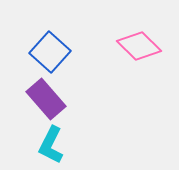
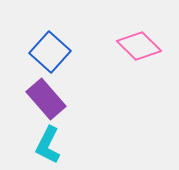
cyan L-shape: moved 3 px left
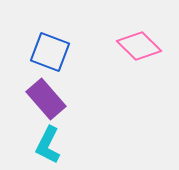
blue square: rotated 21 degrees counterclockwise
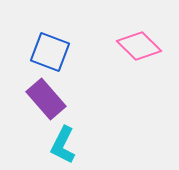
cyan L-shape: moved 15 px right
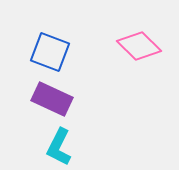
purple rectangle: moved 6 px right; rotated 24 degrees counterclockwise
cyan L-shape: moved 4 px left, 2 px down
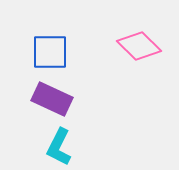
blue square: rotated 21 degrees counterclockwise
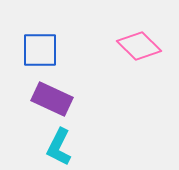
blue square: moved 10 px left, 2 px up
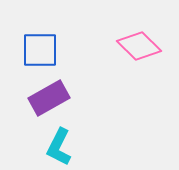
purple rectangle: moved 3 px left, 1 px up; rotated 54 degrees counterclockwise
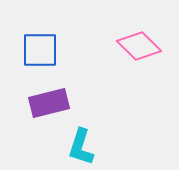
purple rectangle: moved 5 px down; rotated 15 degrees clockwise
cyan L-shape: moved 22 px right; rotated 9 degrees counterclockwise
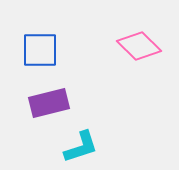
cyan L-shape: rotated 126 degrees counterclockwise
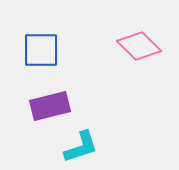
blue square: moved 1 px right
purple rectangle: moved 1 px right, 3 px down
